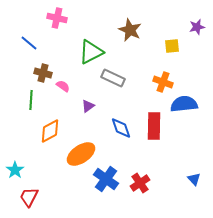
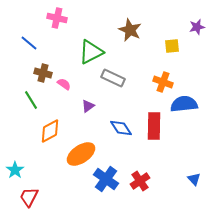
pink semicircle: moved 1 px right, 2 px up
green line: rotated 36 degrees counterclockwise
blue diamond: rotated 15 degrees counterclockwise
red cross: moved 2 px up
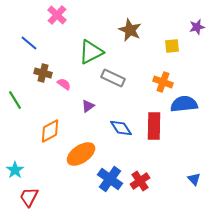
pink cross: moved 3 px up; rotated 30 degrees clockwise
green line: moved 16 px left
blue cross: moved 4 px right
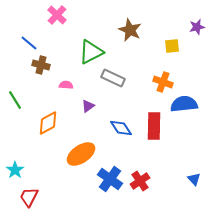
brown cross: moved 2 px left, 8 px up
pink semicircle: moved 2 px right, 1 px down; rotated 32 degrees counterclockwise
orange diamond: moved 2 px left, 8 px up
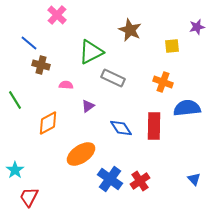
blue semicircle: moved 3 px right, 4 px down
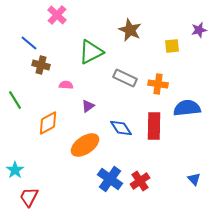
purple star: moved 2 px right, 3 px down
gray rectangle: moved 12 px right
orange cross: moved 5 px left, 2 px down; rotated 12 degrees counterclockwise
orange ellipse: moved 4 px right, 9 px up
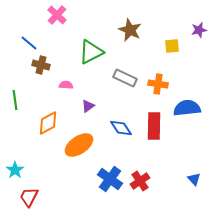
green line: rotated 24 degrees clockwise
orange ellipse: moved 6 px left
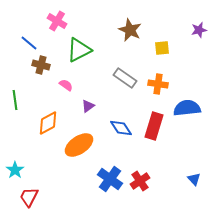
pink cross: moved 6 px down; rotated 12 degrees counterclockwise
yellow square: moved 10 px left, 2 px down
green triangle: moved 12 px left, 2 px up
gray rectangle: rotated 10 degrees clockwise
pink semicircle: rotated 32 degrees clockwise
red rectangle: rotated 16 degrees clockwise
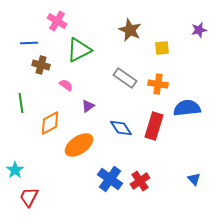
blue line: rotated 42 degrees counterclockwise
green line: moved 6 px right, 3 px down
orange diamond: moved 2 px right
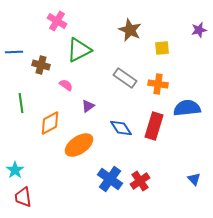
blue line: moved 15 px left, 9 px down
red trapezoid: moved 6 px left; rotated 35 degrees counterclockwise
